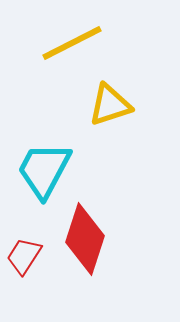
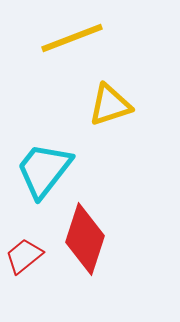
yellow line: moved 5 px up; rotated 6 degrees clockwise
cyan trapezoid: rotated 10 degrees clockwise
red trapezoid: rotated 18 degrees clockwise
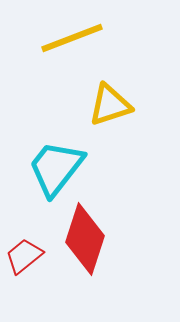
cyan trapezoid: moved 12 px right, 2 px up
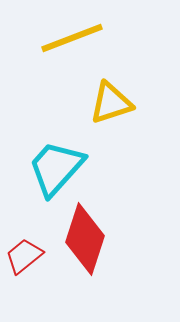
yellow triangle: moved 1 px right, 2 px up
cyan trapezoid: rotated 4 degrees clockwise
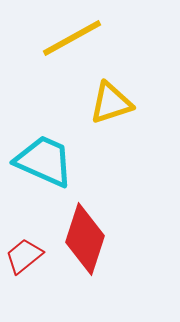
yellow line: rotated 8 degrees counterclockwise
cyan trapezoid: moved 12 px left, 7 px up; rotated 72 degrees clockwise
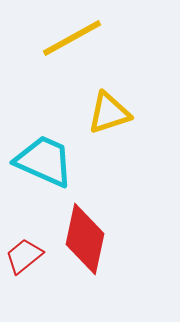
yellow triangle: moved 2 px left, 10 px down
red diamond: rotated 6 degrees counterclockwise
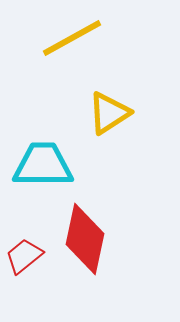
yellow triangle: rotated 15 degrees counterclockwise
cyan trapezoid: moved 1 px left, 4 px down; rotated 24 degrees counterclockwise
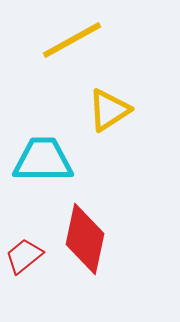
yellow line: moved 2 px down
yellow triangle: moved 3 px up
cyan trapezoid: moved 5 px up
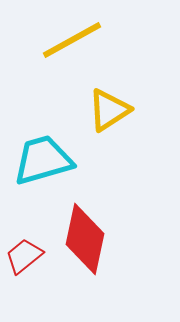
cyan trapezoid: rotated 16 degrees counterclockwise
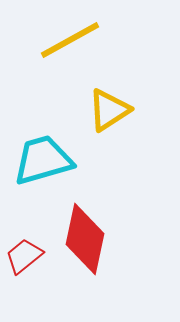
yellow line: moved 2 px left
